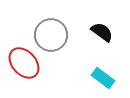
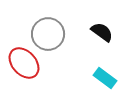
gray circle: moved 3 px left, 1 px up
cyan rectangle: moved 2 px right
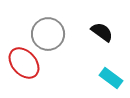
cyan rectangle: moved 6 px right
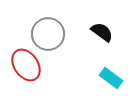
red ellipse: moved 2 px right, 2 px down; rotated 8 degrees clockwise
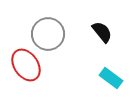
black semicircle: rotated 15 degrees clockwise
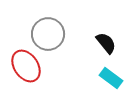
black semicircle: moved 4 px right, 11 px down
red ellipse: moved 1 px down
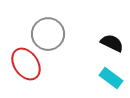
black semicircle: moved 6 px right; rotated 25 degrees counterclockwise
red ellipse: moved 2 px up
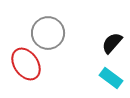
gray circle: moved 1 px up
black semicircle: rotated 75 degrees counterclockwise
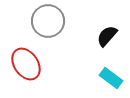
gray circle: moved 12 px up
black semicircle: moved 5 px left, 7 px up
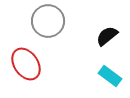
black semicircle: rotated 10 degrees clockwise
cyan rectangle: moved 1 px left, 2 px up
